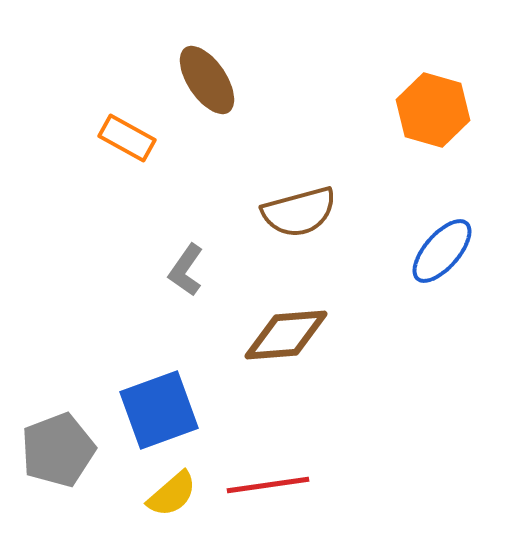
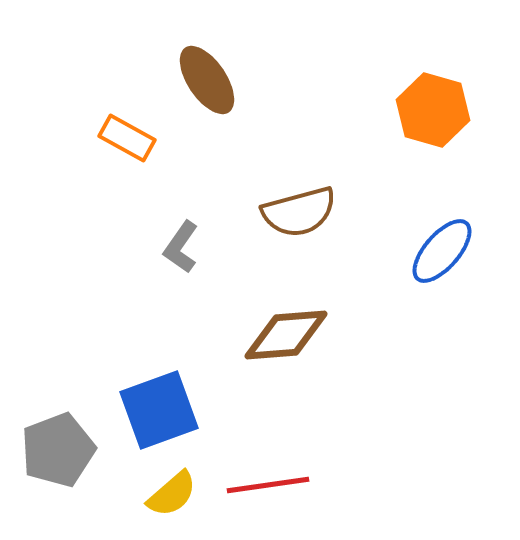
gray L-shape: moved 5 px left, 23 px up
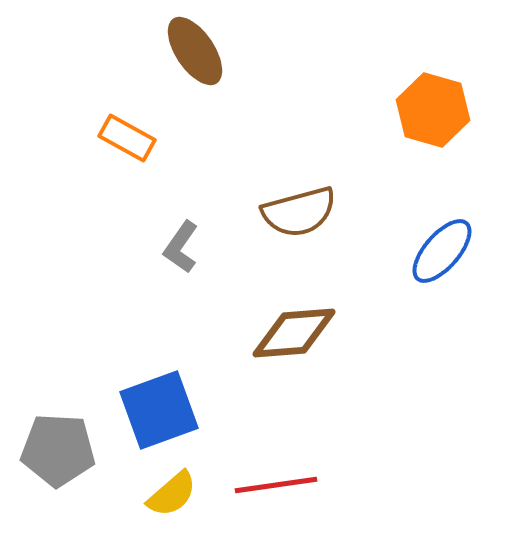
brown ellipse: moved 12 px left, 29 px up
brown diamond: moved 8 px right, 2 px up
gray pentagon: rotated 24 degrees clockwise
red line: moved 8 px right
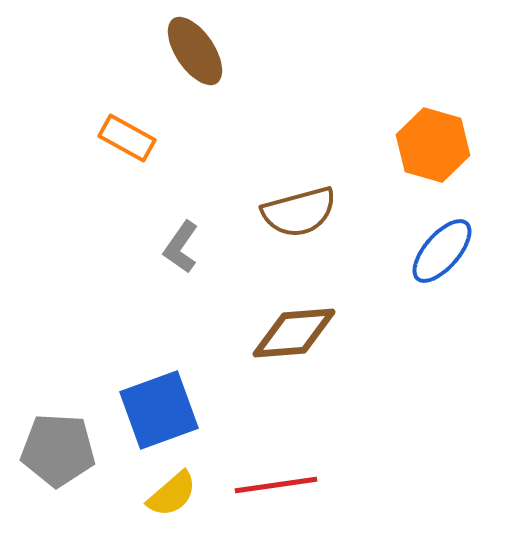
orange hexagon: moved 35 px down
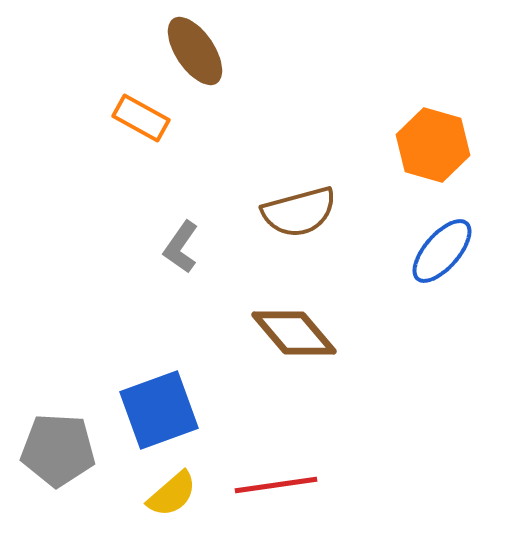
orange rectangle: moved 14 px right, 20 px up
brown diamond: rotated 54 degrees clockwise
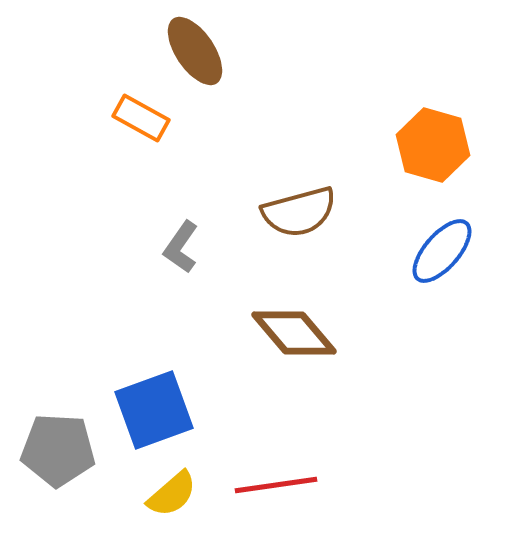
blue square: moved 5 px left
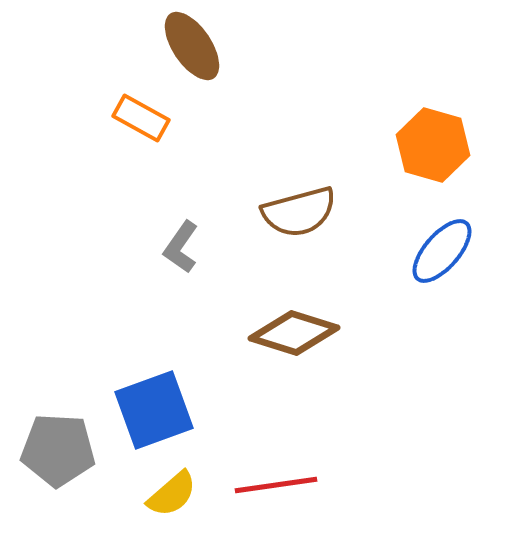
brown ellipse: moved 3 px left, 5 px up
brown diamond: rotated 32 degrees counterclockwise
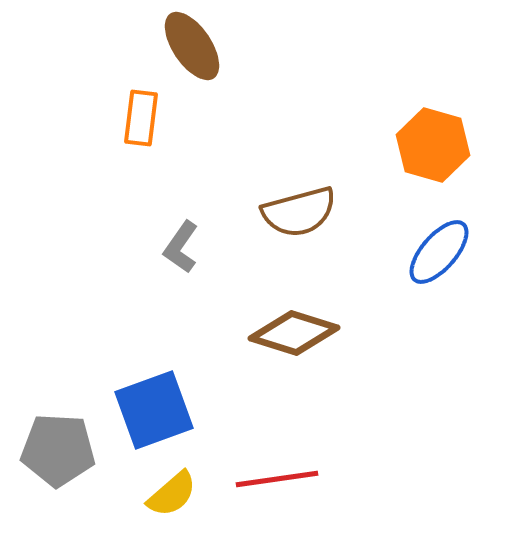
orange rectangle: rotated 68 degrees clockwise
blue ellipse: moved 3 px left, 1 px down
red line: moved 1 px right, 6 px up
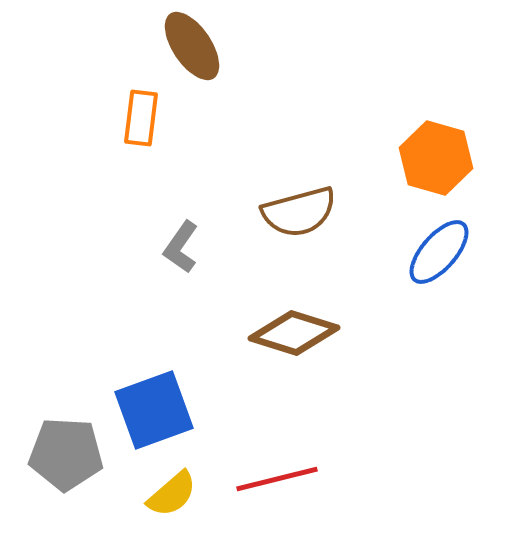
orange hexagon: moved 3 px right, 13 px down
gray pentagon: moved 8 px right, 4 px down
red line: rotated 6 degrees counterclockwise
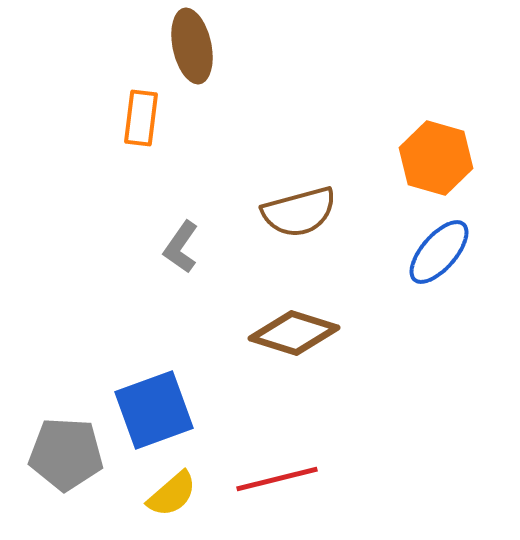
brown ellipse: rotated 22 degrees clockwise
